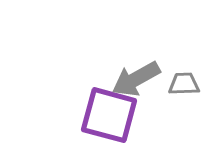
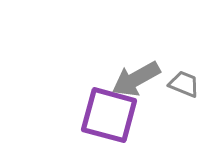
gray trapezoid: rotated 24 degrees clockwise
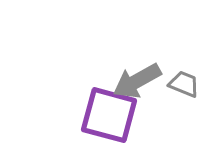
gray arrow: moved 1 px right, 2 px down
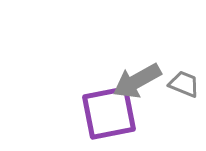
purple square: moved 2 px up; rotated 26 degrees counterclockwise
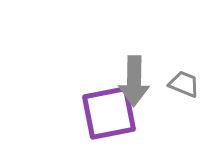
gray arrow: moved 3 px left; rotated 60 degrees counterclockwise
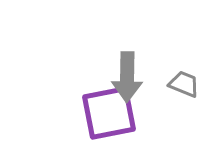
gray arrow: moved 7 px left, 4 px up
